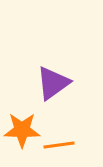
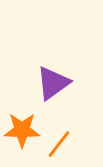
orange line: moved 1 px up; rotated 44 degrees counterclockwise
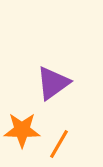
orange line: rotated 8 degrees counterclockwise
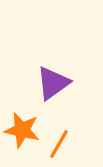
orange star: rotated 12 degrees clockwise
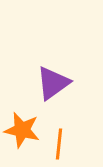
orange line: rotated 24 degrees counterclockwise
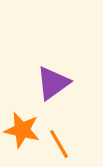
orange line: rotated 36 degrees counterclockwise
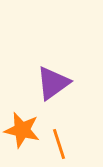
orange line: rotated 12 degrees clockwise
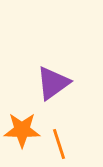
orange star: rotated 12 degrees counterclockwise
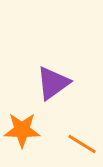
orange line: moved 23 px right; rotated 40 degrees counterclockwise
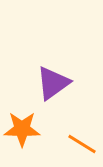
orange star: moved 1 px up
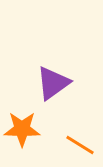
orange line: moved 2 px left, 1 px down
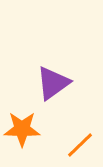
orange line: rotated 76 degrees counterclockwise
